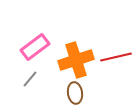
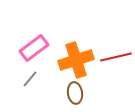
pink rectangle: moved 1 px left, 1 px down
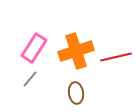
pink rectangle: rotated 20 degrees counterclockwise
orange cross: moved 9 px up
brown ellipse: moved 1 px right
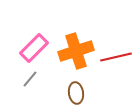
pink rectangle: rotated 12 degrees clockwise
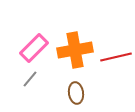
orange cross: moved 1 px left, 1 px up; rotated 8 degrees clockwise
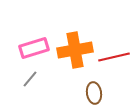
pink rectangle: rotated 28 degrees clockwise
red line: moved 2 px left
brown ellipse: moved 18 px right
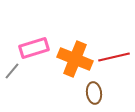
orange cross: moved 9 px down; rotated 32 degrees clockwise
gray line: moved 18 px left, 8 px up
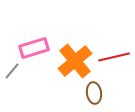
orange cross: moved 2 px down; rotated 28 degrees clockwise
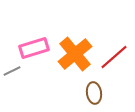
red line: rotated 28 degrees counterclockwise
orange cross: moved 7 px up
gray line: rotated 24 degrees clockwise
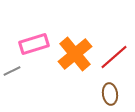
pink rectangle: moved 4 px up
brown ellipse: moved 16 px right, 1 px down
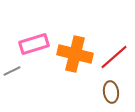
orange cross: rotated 36 degrees counterclockwise
brown ellipse: moved 1 px right, 2 px up
